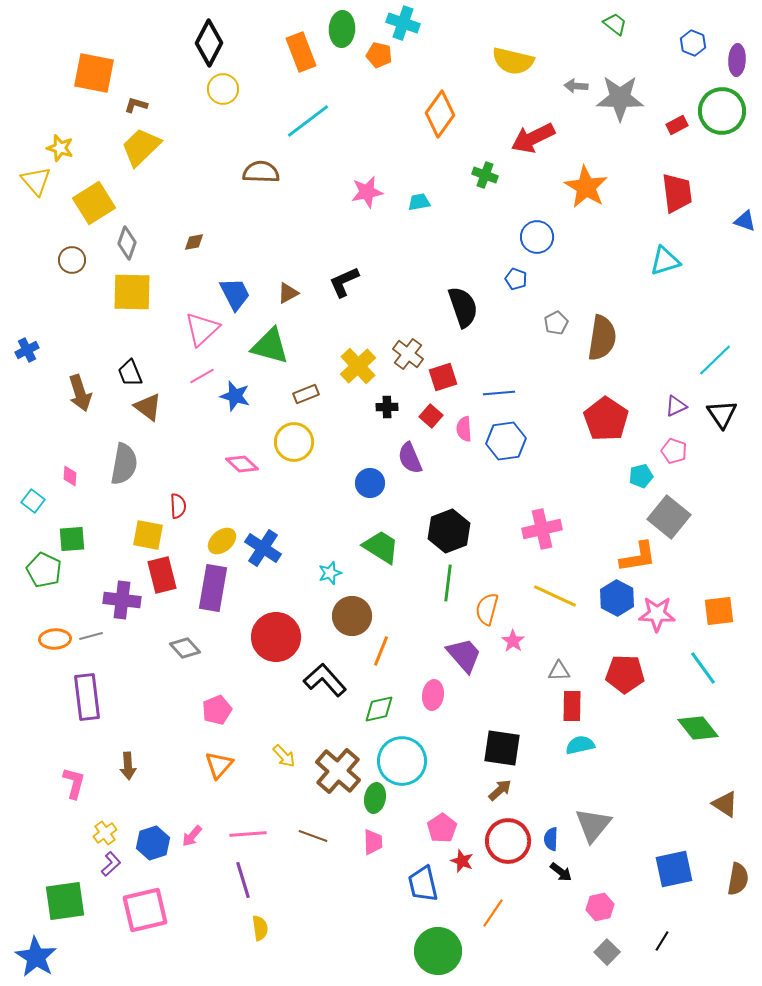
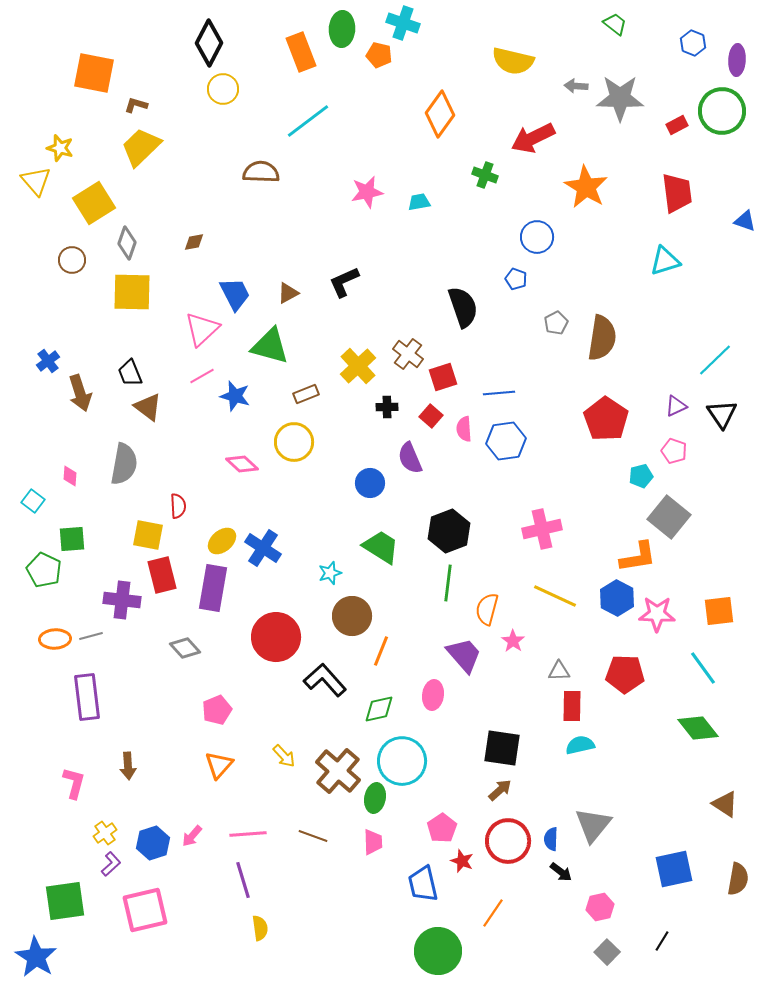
blue cross at (27, 350): moved 21 px right, 11 px down; rotated 10 degrees counterclockwise
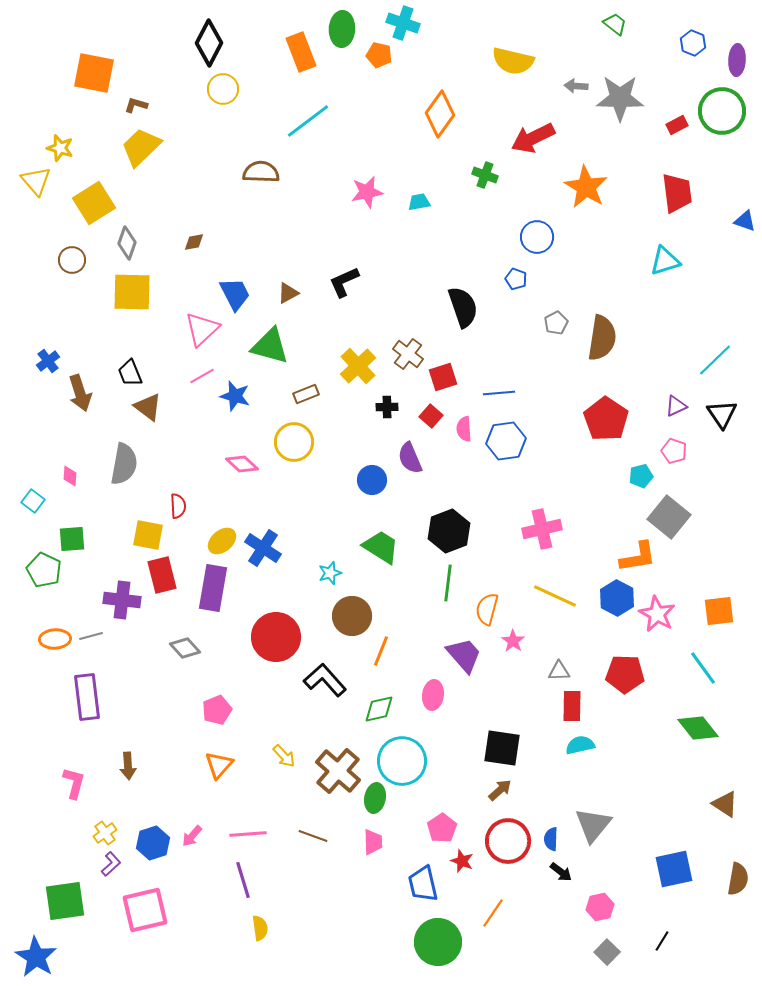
blue circle at (370, 483): moved 2 px right, 3 px up
pink star at (657, 614): rotated 27 degrees clockwise
green circle at (438, 951): moved 9 px up
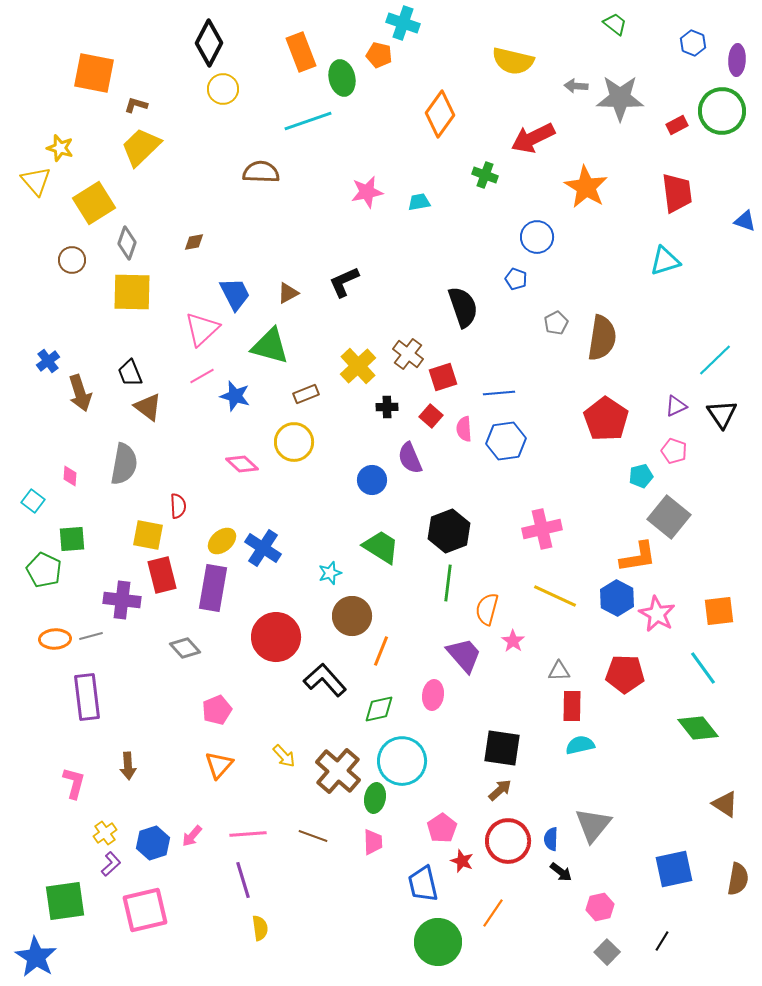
green ellipse at (342, 29): moved 49 px down; rotated 16 degrees counterclockwise
cyan line at (308, 121): rotated 18 degrees clockwise
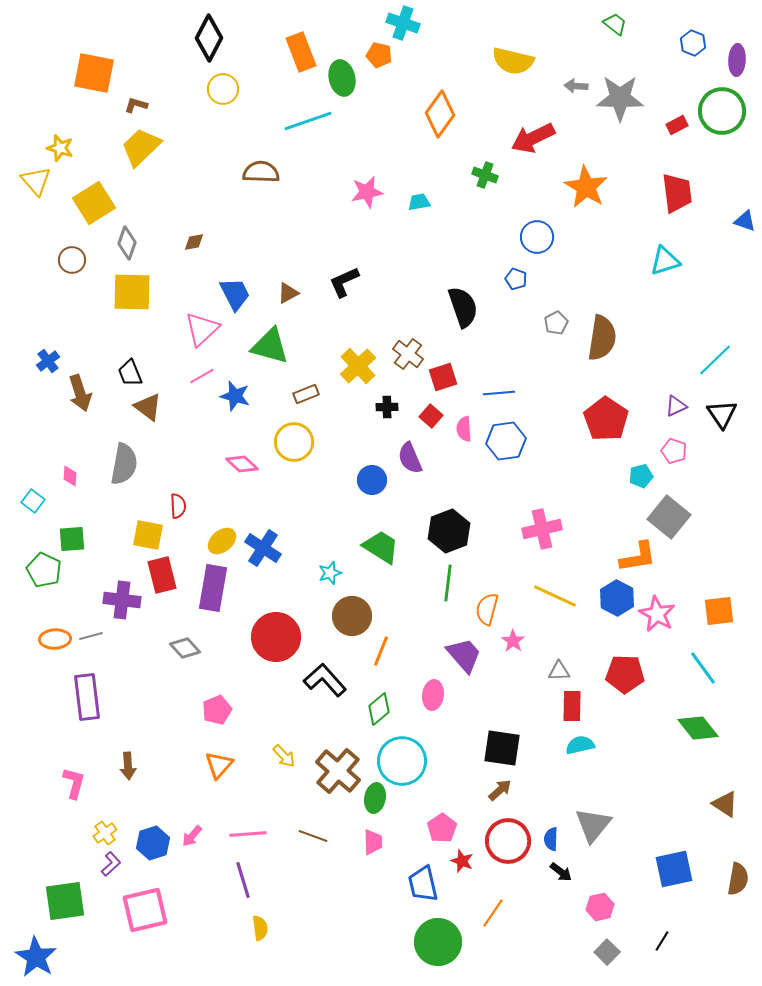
black diamond at (209, 43): moved 5 px up
green diamond at (379, 709): rotated 28 degrees counterclockwise
